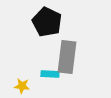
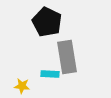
gray rectangle: rotated 16 degrees counterclockwise
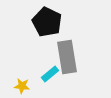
cyan rectangle: rotated 42 degrees counterclockwise
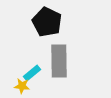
gray rectangle: moved 8 px left, 4 px down; rotated 8 degrees clockwise
cyan rectangle: moved 18 px left, 1 px up
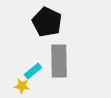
cyan rectangle: moved 1 px right, 2 px up
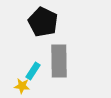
black pentagon: moved 4 px left
cyan rectangle: rotated 18 degrees counterclockwise
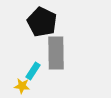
black pentagon: moved 1 px left
gray rectangle: moved 3 px left, 8 px up
